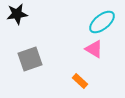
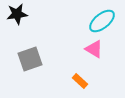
cyan ellipse: moved 1 px up
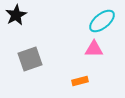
black star: moved 1 px left, 1 px down; rotated 20 degrees counterclockwise
pink triangle: rotated 30 degrees counterclockwise
orange rectangle: rotated 56 degrees counterclockwise
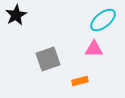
cyan ellipse: moved 1 px right, 1 px up
gray square: moved 18 px right
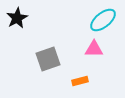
black star: moved 1 px right, 3 px down
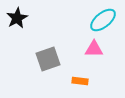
orange rectangle: rotated 21 degrees clockwise
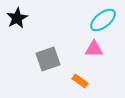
orange rectangle: rotated 28 degrees clockwise
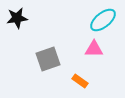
black star: rotated 20 degrees clockwise
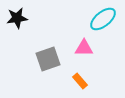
cyan ellipse: moved 1 px up
pink triangle: moved 10 px left, 1 px up
orange rectangle: rotated 14 degrees clockwise
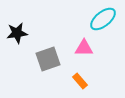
black star: moved 15 px down
